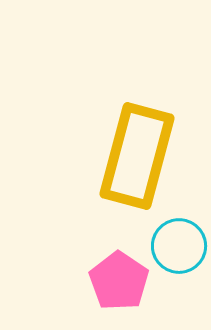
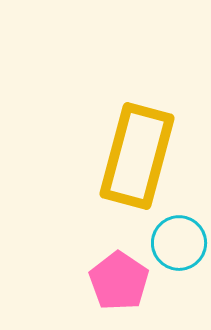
cyan circle: moved 3 px up
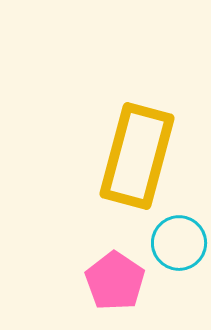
pink pentagon: moved 4 px left
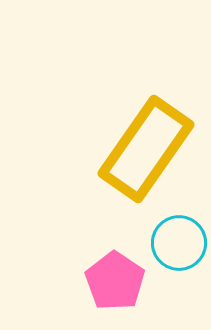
yellow rectangle: moved 9 px right, 7 px up; rotated 20 degrees clockwise
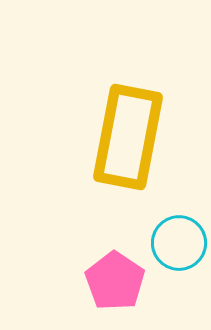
yellow rectangle: moved 18 px left, 12 px up; rotated 24 degrees counterclockwise
